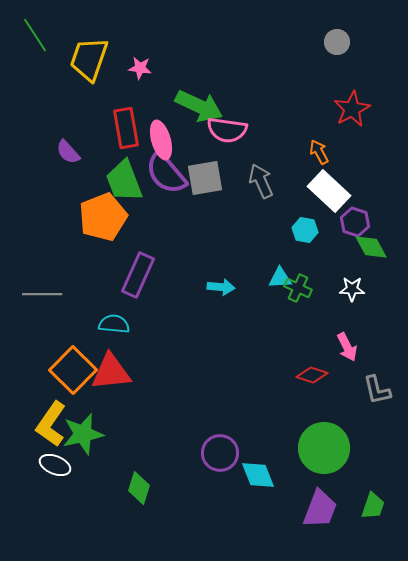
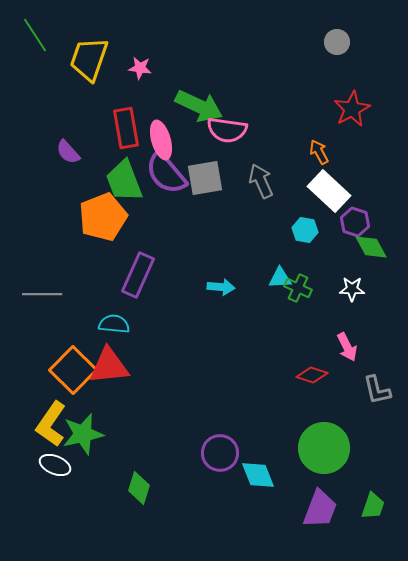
red triangle at (111, 372): moved 2 px left, 6 px up
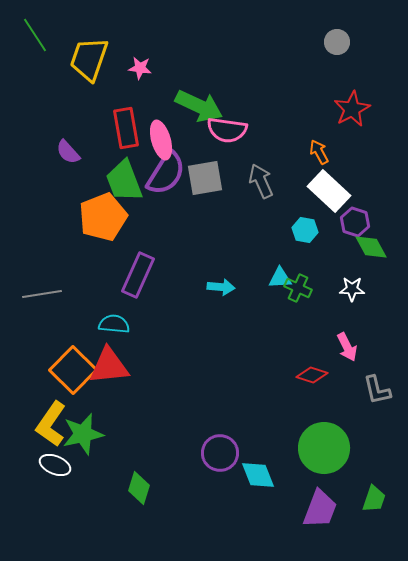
purple semicircle at (166, 173): rotated 108 degrees counterclockwise
gray line at (42, 294): rotated 9 degrees counterclockwise
green trapezoid at (373, 506): moved 1 px right, 7 px up
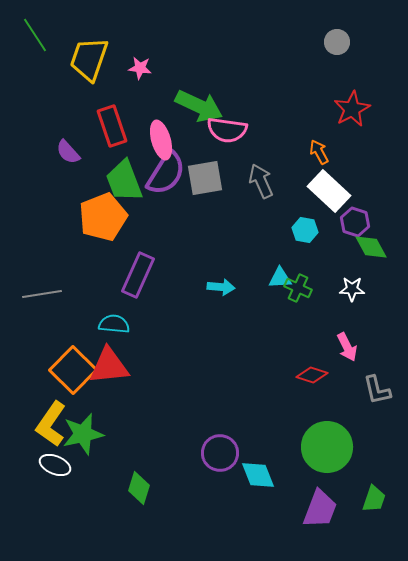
red rectangle at (126, 128): moved 14 px left, 2 px up; rotated 9 degrees counterclockwise
green circle at (324, 448): moved 3 px right, 1 px up
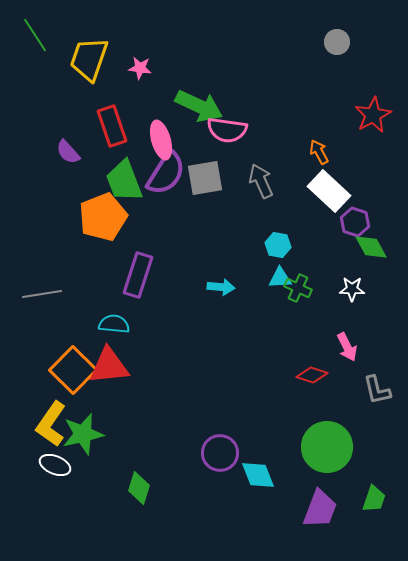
red star at (352, 109): moved 21 px right, 6 px down
cyan hexagon at (305, 230): moved 27 px left, 15 px down
purple rectangle at (138, 275): rotated 6 degrees counterclockwise
